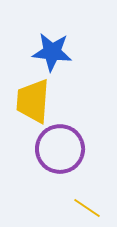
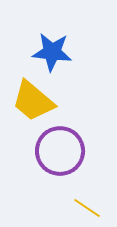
yellow trapezoid: rotated 54 degrees counterclockwise
purple circle: moved 2 px down
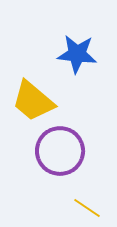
blue star: moved 25 px right, 2 px down
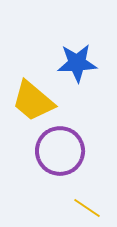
blue star: moved 9 px down; rotated 9 degrees counterclockwise
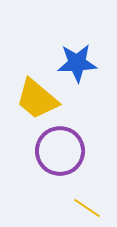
yellow trapezoid: moved 4 px right, 2 px up
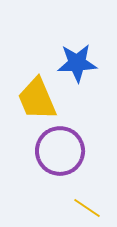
yellow trapezoid: rotated 27 degrees clockwise
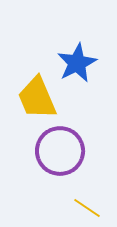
blue star: rotated 24 degrees counterclockwise
yellow trapezoid: moved 1 px up
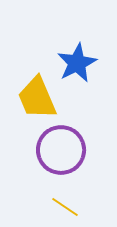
purple circle: moved 1 px right, 1 px up
yellow line: moved 22 px left, 1 px up
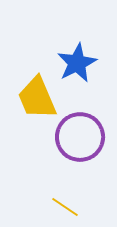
purple circle: moved 19 px right, 13 px up
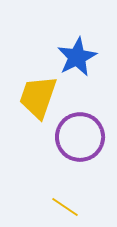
blue star: moved 6 px up
yellow trapezoid: moved 1 px right, 1 px up; rotated 42 degrees clockwise
